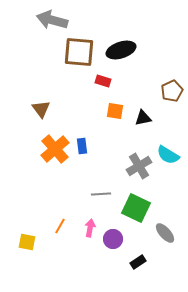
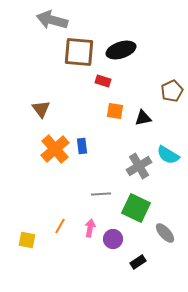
yellow square: moved 2 px up
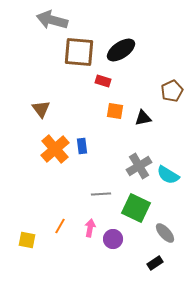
black ellipse: rotated 16 degrees counterclockwise
cyan semicircle: moved 20 px down
black rectangle: moved 17 px right, 1 px down
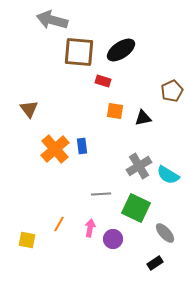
brown triangle: moved 12 px left
orange line: moved 1 px left, 2 px up
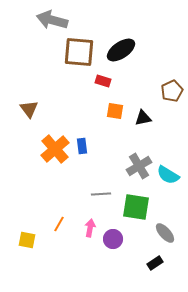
green square: moved 1 px up; rotated 16 degrees counterclockwise
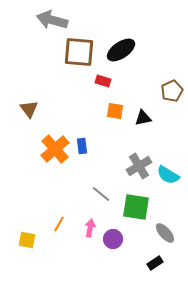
gray line: rotated 42 degrees clockwise
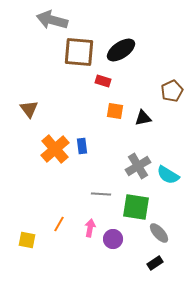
gray cross: moved 1 px left
gray line: rotated 36 degrees counterclockwise
gray ellipse: moved 6 px left
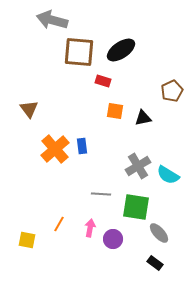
black rectangle: rotated 70 degrees clockwise
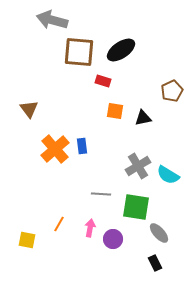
black rectangle: rotated 28 degrees clockwise
